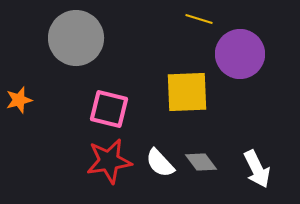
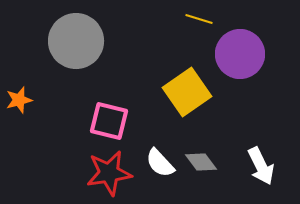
gray circle: moved 3 px down
yellow square: rotated 33 degrees counterclockwise
pink square: moved 12 px down
red star: moved 12 px down
white arrow: moved 4 px right, 3 px up
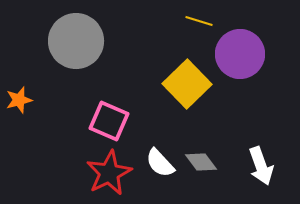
yellow line: moved 2 px down
yellow square: moved 8 px up; rotated 9 degrees counterclockwise
pink square: rotated 9 degrees clockwise
white arrow: rotated 6 degrees clockwise
red star: rotated 18 degrees counterclockwise
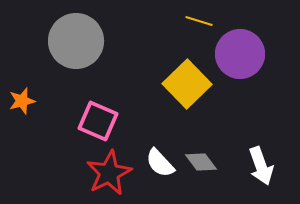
orange star: moved 3 px right, 1 px down
pink square: moved 11 px left
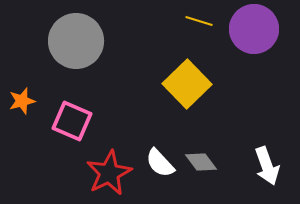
purple circle: moved 14 px right, 25 px up
pink square: moved 26 px left
white arrow: moved 6 px right
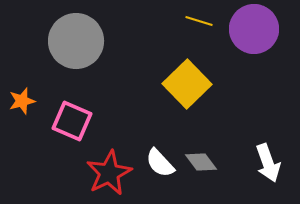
white arrow: moved 1 px right, 3 px up
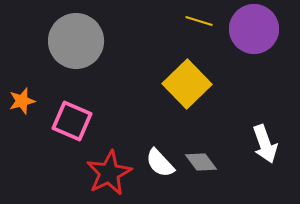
white arrow: moved 3 px left, 19 px up
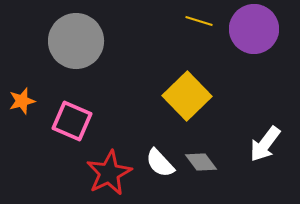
yellow square: moved 12 px down
white arrow: rotated 57 degrees clockwise
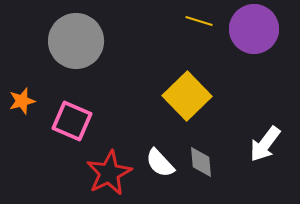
gray diamond: rotated 32 degrees clockwise
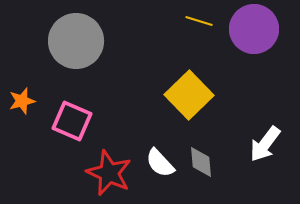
yellow square: moved 2 px right, 1 px up
red star: rotated 21 degrees counterclockwise
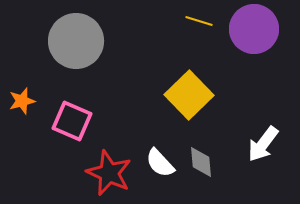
white arrow: moved 2 px left
